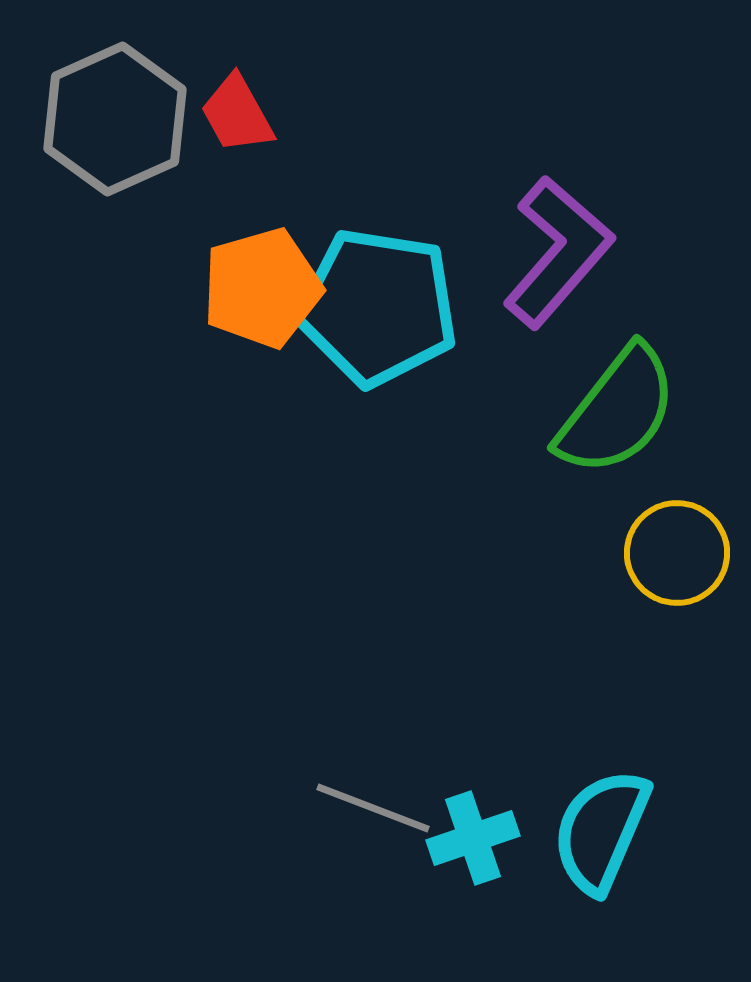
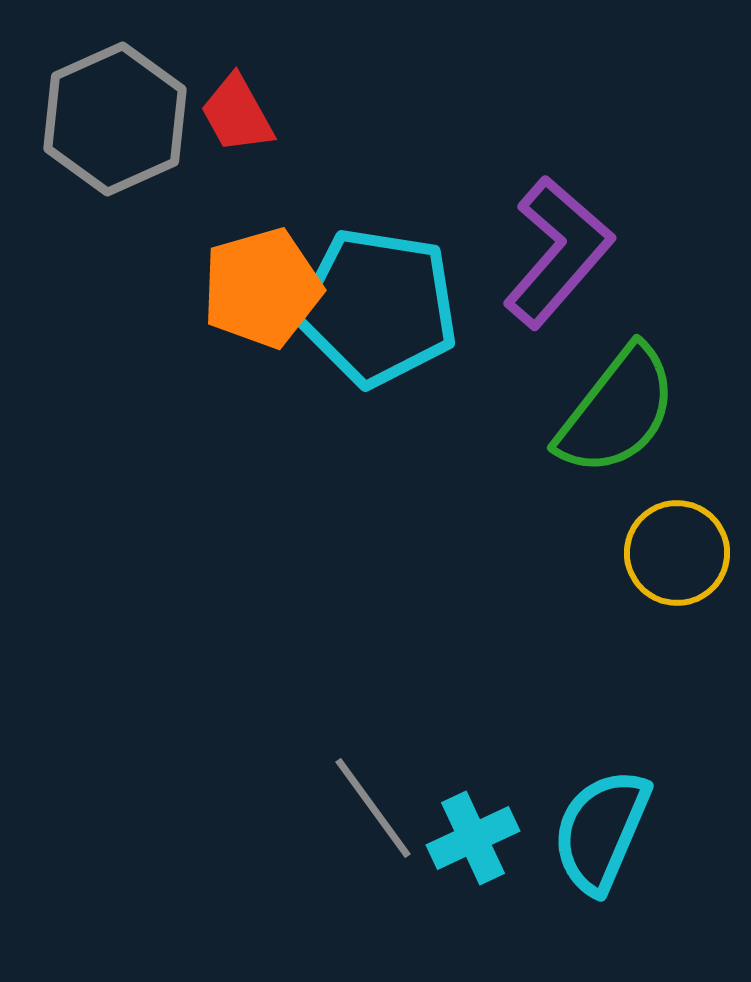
gray line: rotated 33 degrees clockwise
cyan cross: rotated 6 degrees counterclockwise
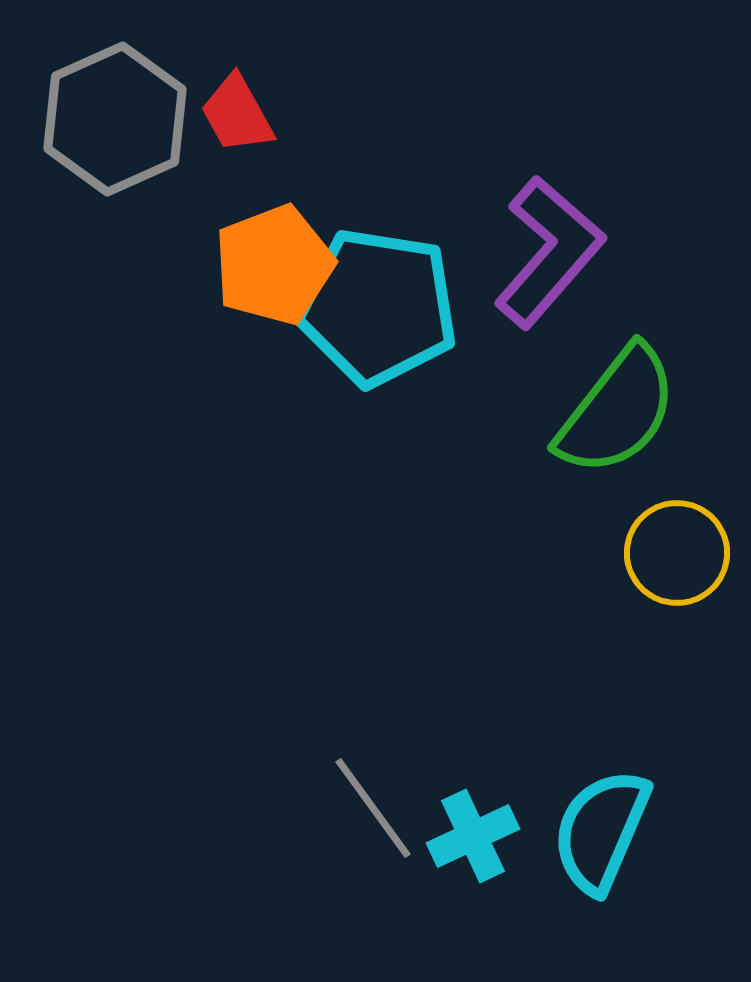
purple L-shape: moved 9 px left
orange pentagon: moved 12 px right, 23 px up; rotated 5 degrees counterclockwise
cyan cross: moved 2 px up
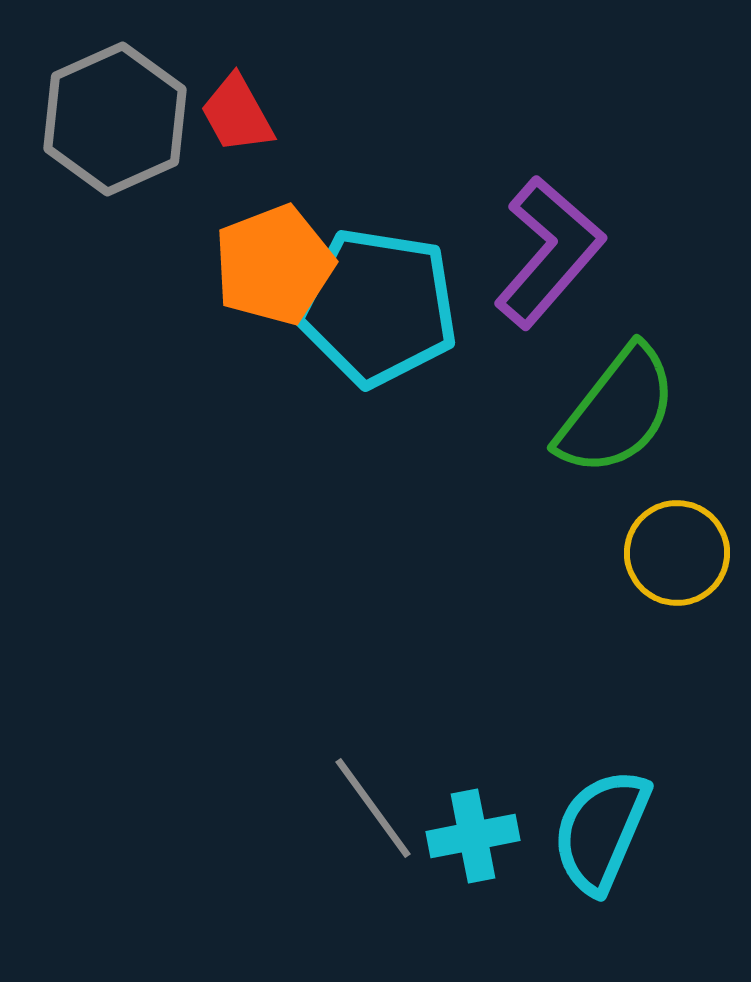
cyan cross: rotated 14 degrees clockwise
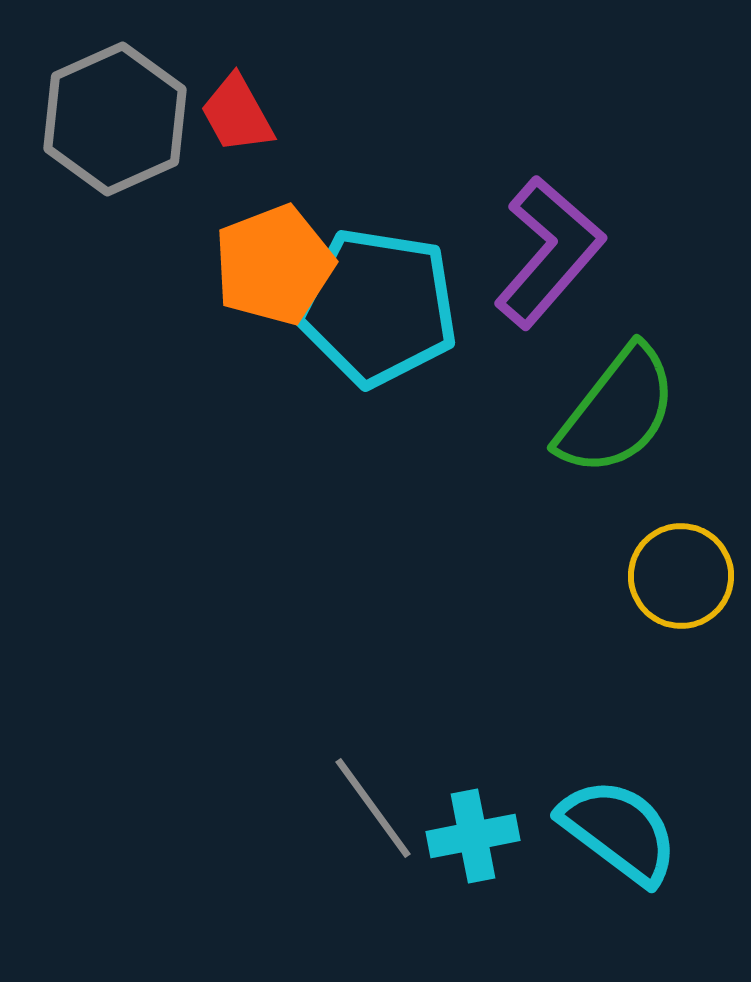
yellow circle: moved 4 px right, 23 px down
cyan semicircle: moved 18 px right; rotated 104 degrees clockwise
